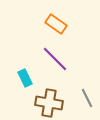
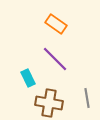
cyan rectangle: moved 3 px right
gray line: rotated 18 degrees clockwise
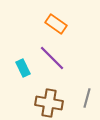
purple line: moved 3 px left, 1 px up
cyan rectangle: moved 5 px left, 10 px up
gray line: rotated 24 degrees clockwise
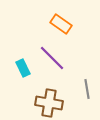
orange rectangle: moved 5 px right
gray line: moved 9 px up; rotated 24 degrees counterclockwise
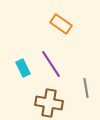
purple line: moved 1 px left, 6 px down; rotated 12 degrees clockwise
gray line: moved 1 px left, 1 px up
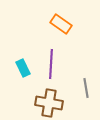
purple line: rotated 36 degrees clockwise
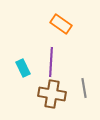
purple line: moved 2 px up
gray line: moved 2 px left
brown cross: moved 3 px right, 9 px up
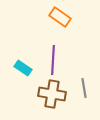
orange rectangle: moved 1 px left, 7 px up
purple line: moved 2 px right, 2 px up
cyan rectangle: rotated 30 degrees counterclockwise
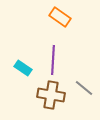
gray line: rotated 42 degrees counterclockwise
brown cross: moved 1 px left, 1 px down
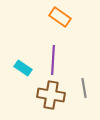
gray line: rotated 42 degrees clockwise
